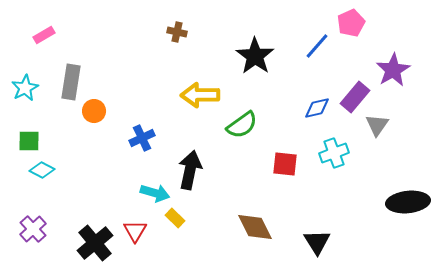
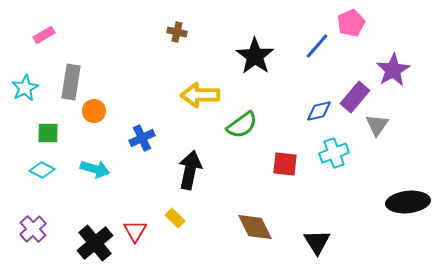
blue diamond: moved 2 px right, 3 px down
green square: moved 19 px right, 8 px up
cyan arrow: moved 60 px left, 24 px up
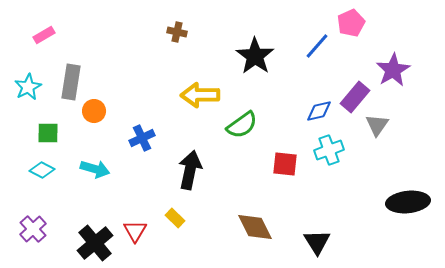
cyan star: moved 3 px right, 1 px up
cyan cross: moved 5 px left, 3 px up
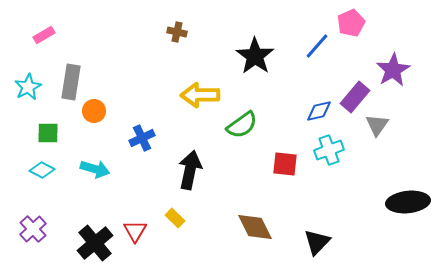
black triangle: rotated 16 degrees clockwise
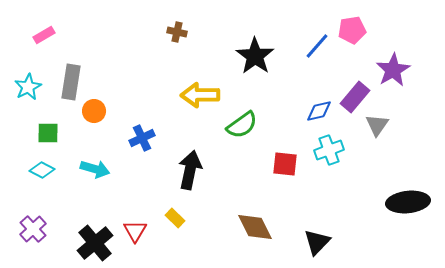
pink pentagon: moved 1 px right, 7 px down; rotated 16 degrees clockwise
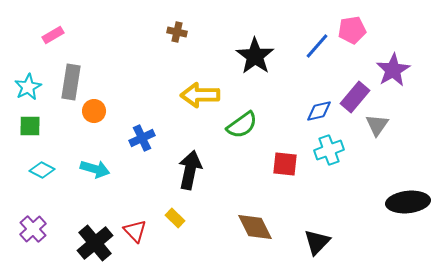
pink rectangle: moved 9 px right
green square: moved 18 px left, 7 px up
red triangle: rotated 15 degrees counterclockwise
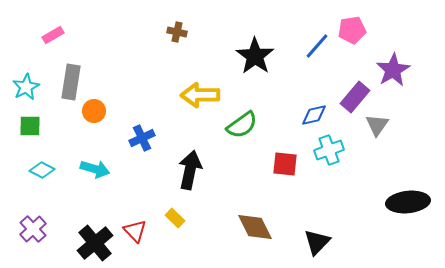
cyan star: moved 2 px left
blue diamond: moved 5 px left, 4 px down
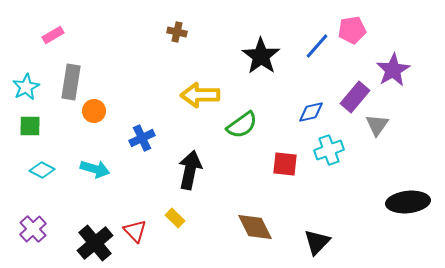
black star: moved 6 px right
blue diamond: moved 3 px left, 3 px up
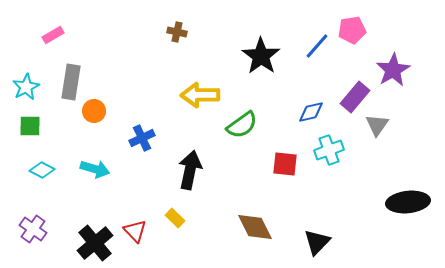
purple cross: rotated 12 degrees counterclockwise
